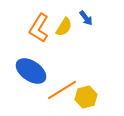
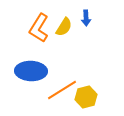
blue arrow: rotated 35 degrees clockwise
blue ellipse: rotated 32 degrees counterclockwise
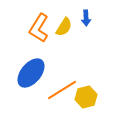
blue ellipse: moved 2 px down; rotated 52 degrees counterclockwise
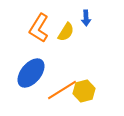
yellow semicircle: moved 2 px right, 5 px down
yellow hexagon: moved 2 px left, 6 px up
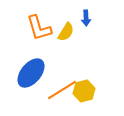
orange L-shape: rotated 48 degrees counterclockwise
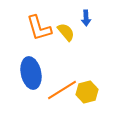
yellow semicircle: rotated 72 degrees counterclockwise
blue ellipse: rotated 52 degrees counterclockwise
yellow hexagon: moved 3 px right, 1 px down
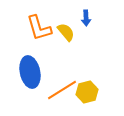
blue ellipse: moved 1 px left, 1 px up
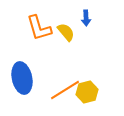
blue ellipse: moved 8 px left, 6 px down
orange line: moved 3 px right
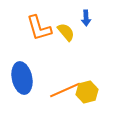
orange line: rotated 8 degrees clockwise
